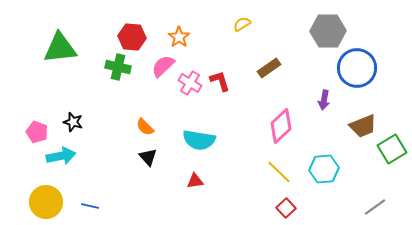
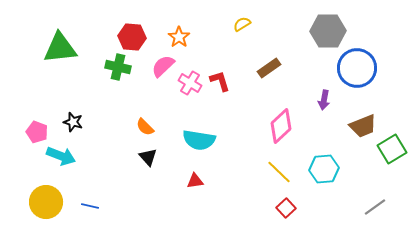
cyan arrow: rotated 32 degrees clockwise
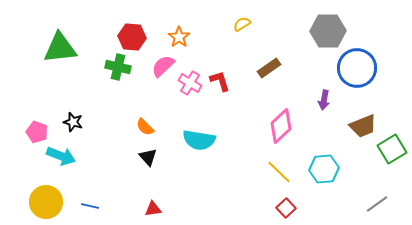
red triangle: moved 42 px left, 28 px down
gray line: moved 2 px right, 3 px up
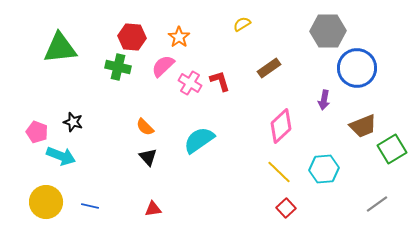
cyan semicircle: rotated 136 degrees clockwise
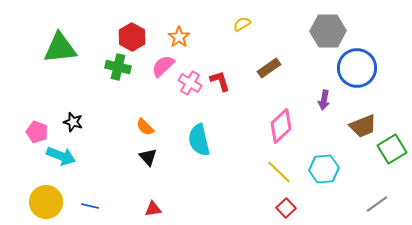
red hexagon: rotated 24 degrees clockwise
cyan semicircle: rotated 68 degrees counterclockwise
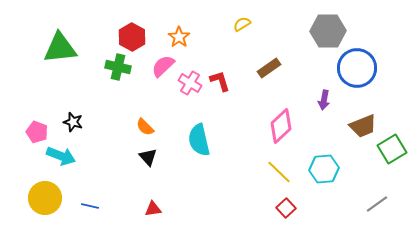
yellow circle: moved 1 px left, 4 px up
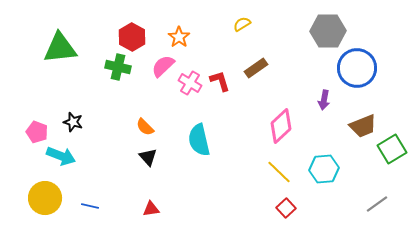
brown rectangle: moved 13 px left
red triangle: moved 2 px left
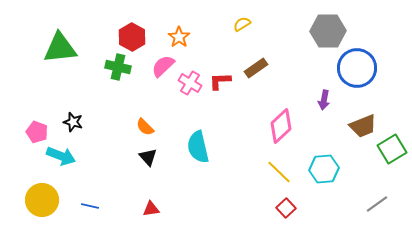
red L-shape: rotated 75 degrees counterclockwise
cyan semicircle: moved 1 px left, 7 px down
yellow circle: moved 3 px left, 2 px down
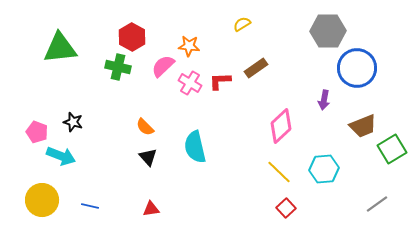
orange star: moved 10 px right, 9 px down; rotated 30 degrees counterclockwise
cyan semicircle: moved 3 px left
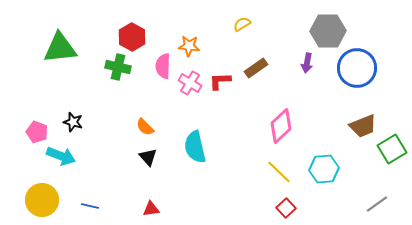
pink semicircle: rotated 45 degrees counterclockwise
purple arrow: moved 17 px left, 37 px up
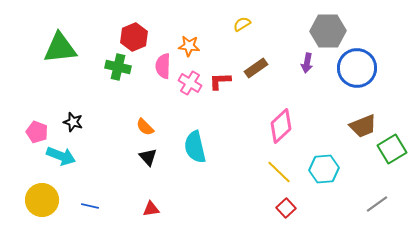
red hexagon: moved 2 px right; rotated 8 degrees clockwise
